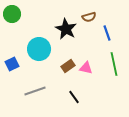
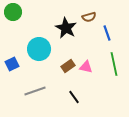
green circle: moved 1 px right, 2 px up
black star: moved 1 px up
pink triangle: moved 1 px up
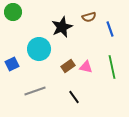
black star: moved 4 px left, 1 px up; rotated 20 degrees clockwise
blue line: moved 3 px right, 4 px up
green line: moved 2 px left, 3 px down
